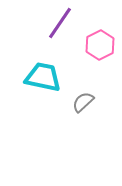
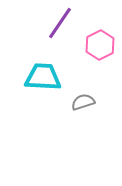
cyan trapezoid: rotated 9 degrees counterclockwise
gray semicircle: rotated 25 degrees clockwise
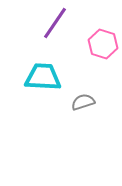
purple line: moved 5 px left
pink hexagon: moved 3 px right, 1 px up; rotated 16 degrees counterclockwise
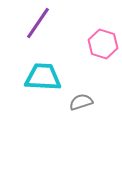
purple line: moved 17 px left
gray semicircle: moved 2 px left
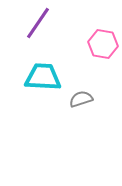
pink hexagon: rotated 8 degrees counterclockwise
gray semicircle: moved 3 px up
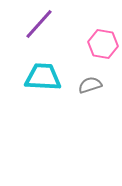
purple line: moved 1 px right, 1 px down; rotated 8 degrees clockwise
gray semicircle: moved 9 px right, 14 px up
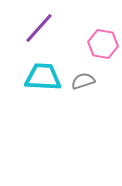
purple line: moved 4 px down
gray semicircle: moved 7 px left, 4 px up
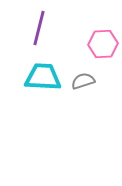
purple line: rotated 28 degrees counterclockwise
pink hexagon: rotated 12 degrees counterclockwise
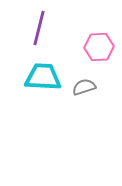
pink hexagon: moved 4 px left, 3 px down
gray semicircle: moved 1 px right, 6 px down
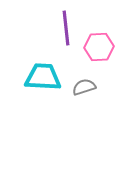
purple line: moved 27 px right; rotated 20 degrees counterclockwise
